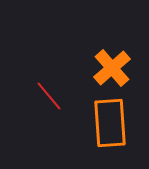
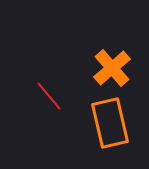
orange rectangle: rotated 9 degrees counterclockwise
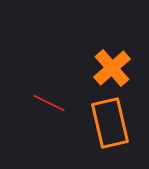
red line: moved 7 px down; rotated 24 degrees counterclockwise
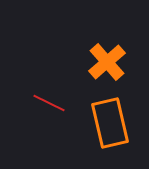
orange cross: moved 5 px left, 6 px up
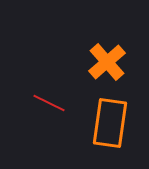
orange rectangle: rotated 21 degrees clockwise
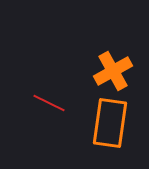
orange cross: moved 6 px right, 9 px down; rotated 12 degrees clockwise
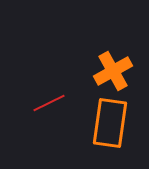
red line: rotated 52 degrees counterclockwise
